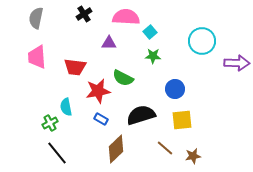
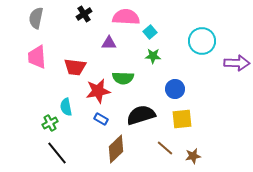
green semicircle: rotated 25 degrees counterclockwise
yellow square: moved 1 px up
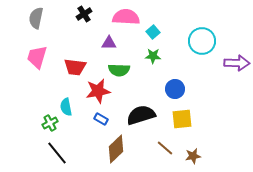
cyan square: moved 3 px right
pink trapezoid: rotated 20 degrees clockwise
green semicircle: moved 4 px left, 8 px up
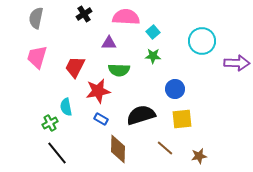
red trapezoid: rotated 110 degrees clockwise
brown diamond: moved 2 px right; rotated 44 degrees counterclockwise
brown star: moved 6 px right
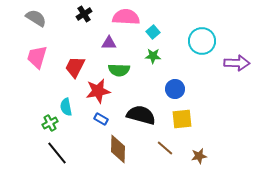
gray semicircle: rotated 110 degrees clockwise
black semicircle: rotated 32 degrees clockwise
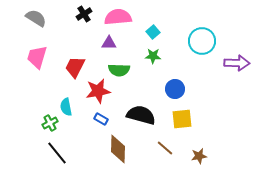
pink semicircle: moved 8 px left; rotated 8 degrees counterclockwise
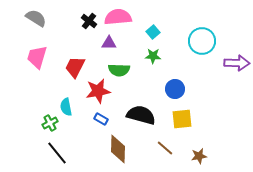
black cross: moved 5 px right, 7 px down; rotated 21 degrees counterclockwise
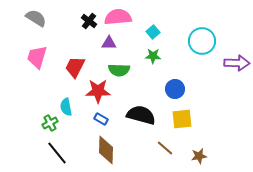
red star: rotated 10 degrees clockwise
brown diamond: moved 12 px left, 1 px down
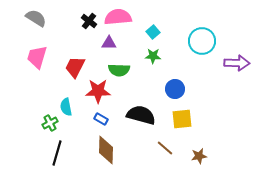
black line: rotated 55 degrees clockwise
